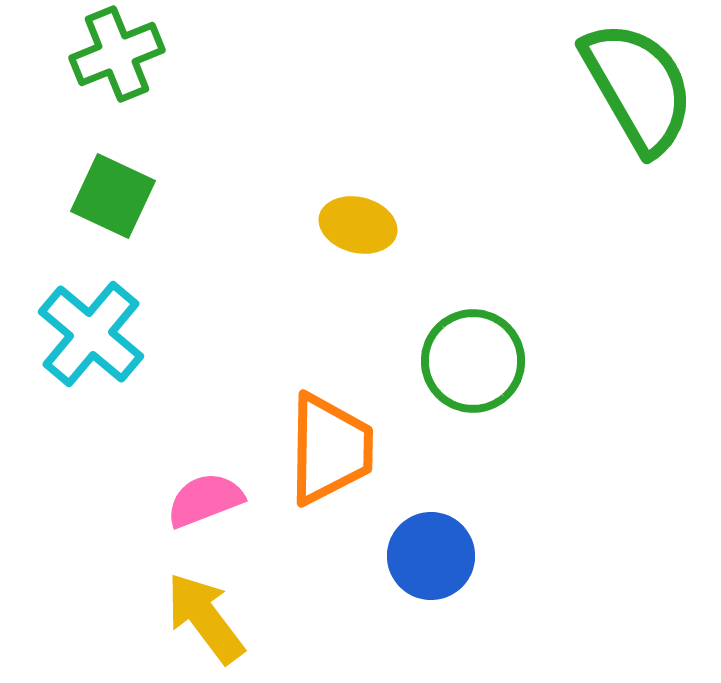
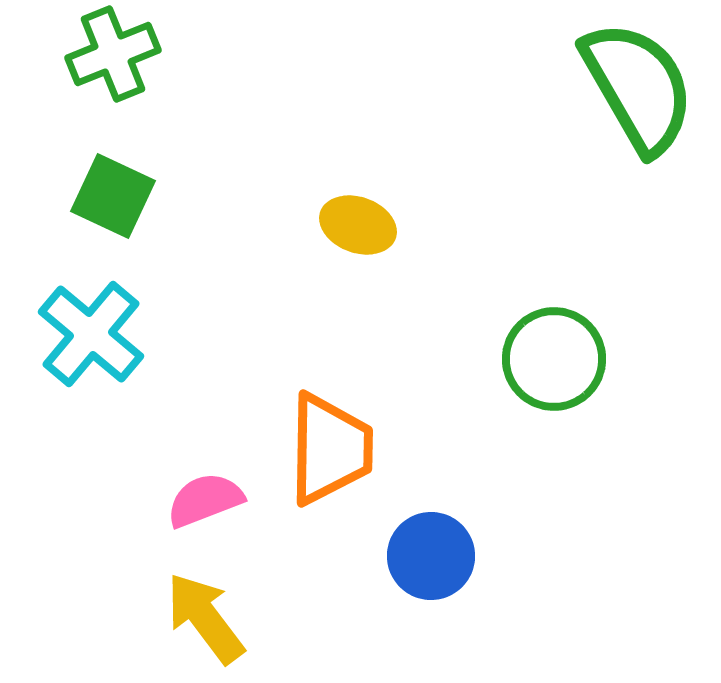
green cross: moved 4 px left
yellow ellipse: rotated 6 degrees clockwise
green circle: moved 81 px right, 2 px up
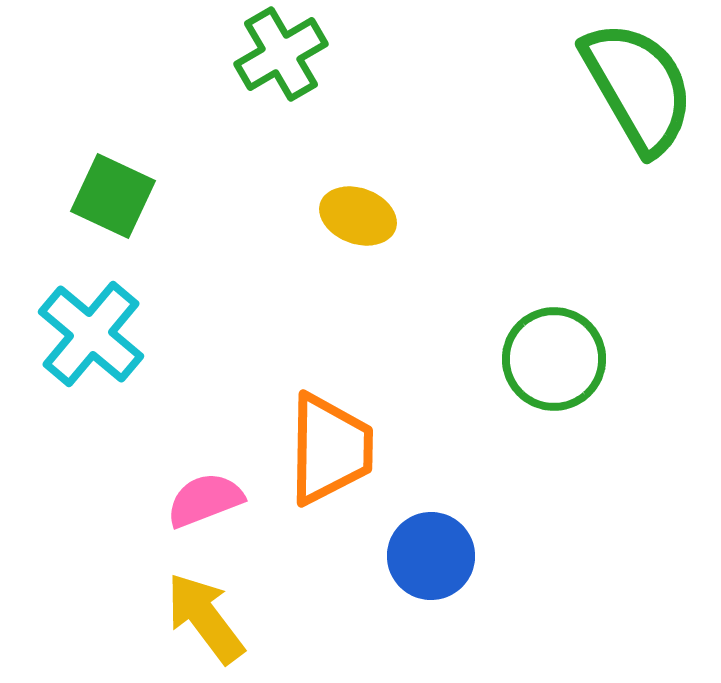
green cross: moved 168 px right; rotated 8 degrees counterclockwise
yellow ellipse: moved 9 px up
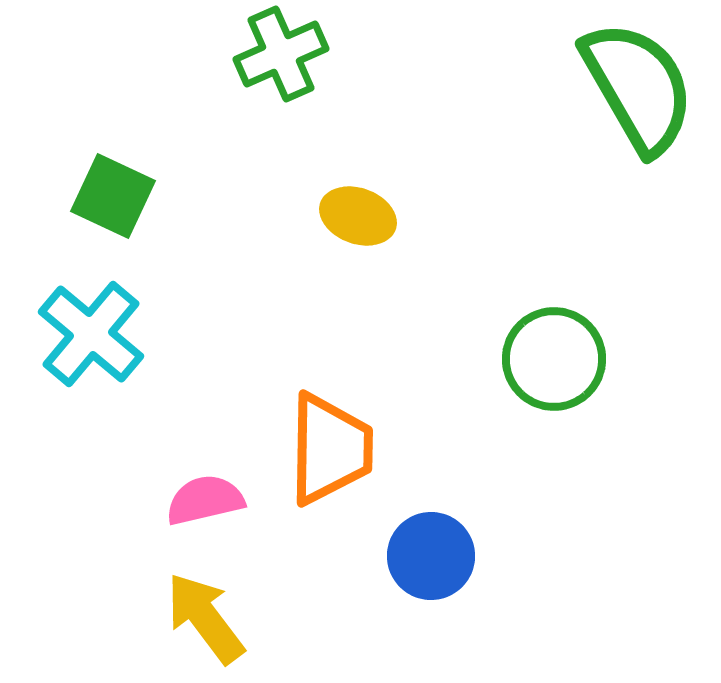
green cross: rotated 6 degrees clockwise
pink semicircle: rotated 8 degrees clockwise
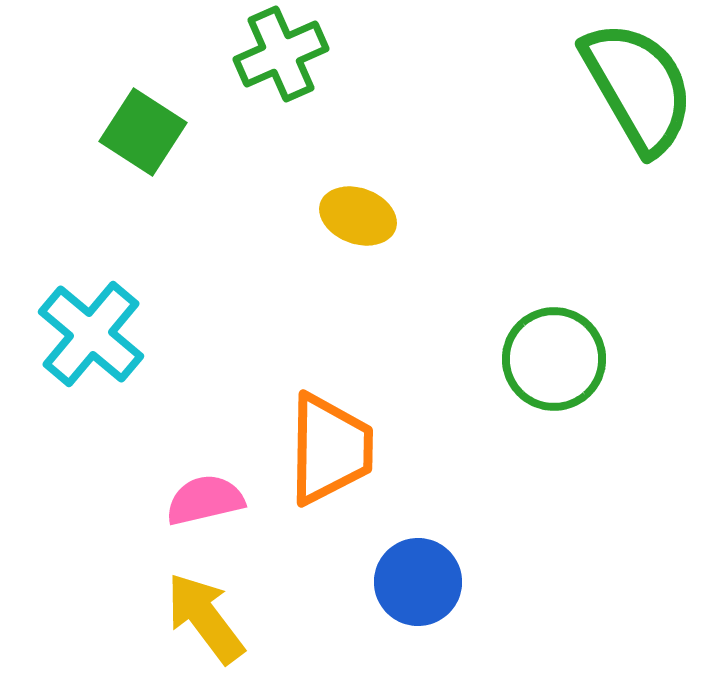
green square: moved 30 px right, 64 px up; rotated 8 degrees clockwise
blue circle: moved 13 px left, 26 px down
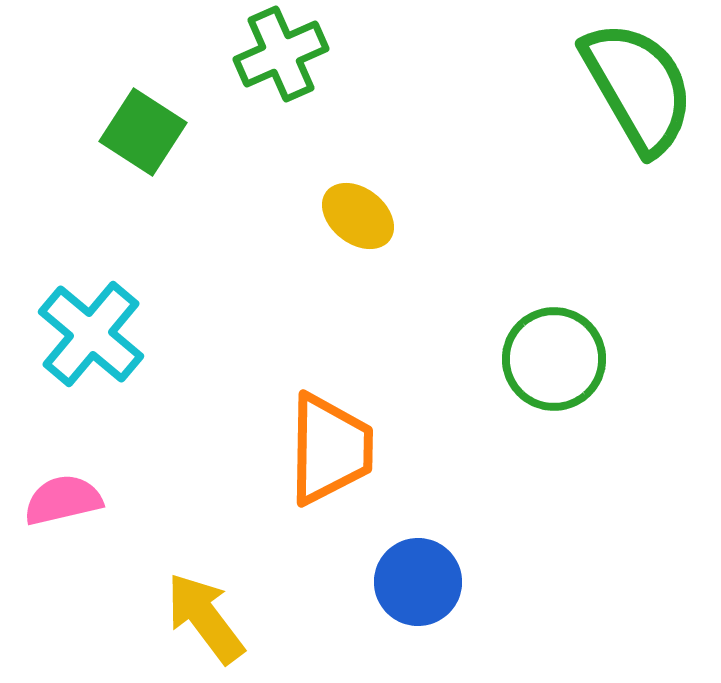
yellow ellipse: rotated 18 degrees clockwise
pink semicircle: moved 142 px left
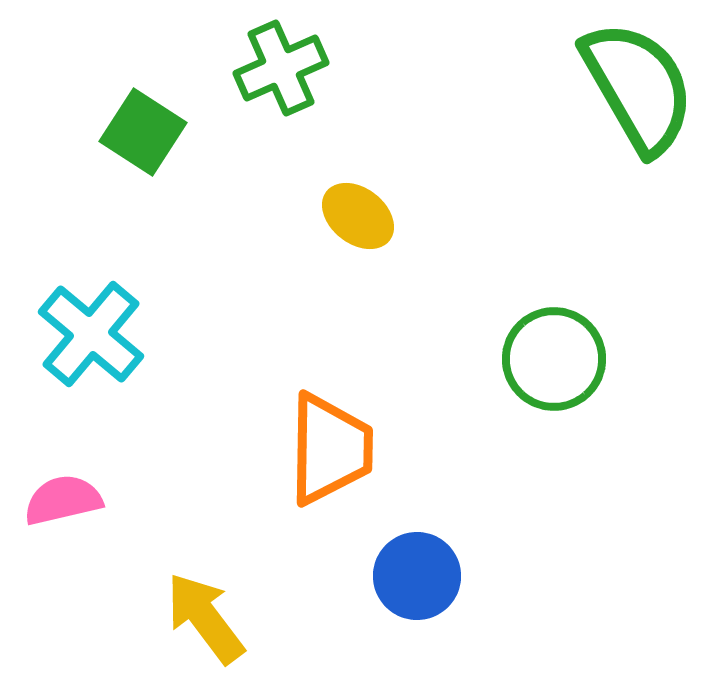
green cross: moved 14 px down
blue circle: moved 1 px left, 6 px up
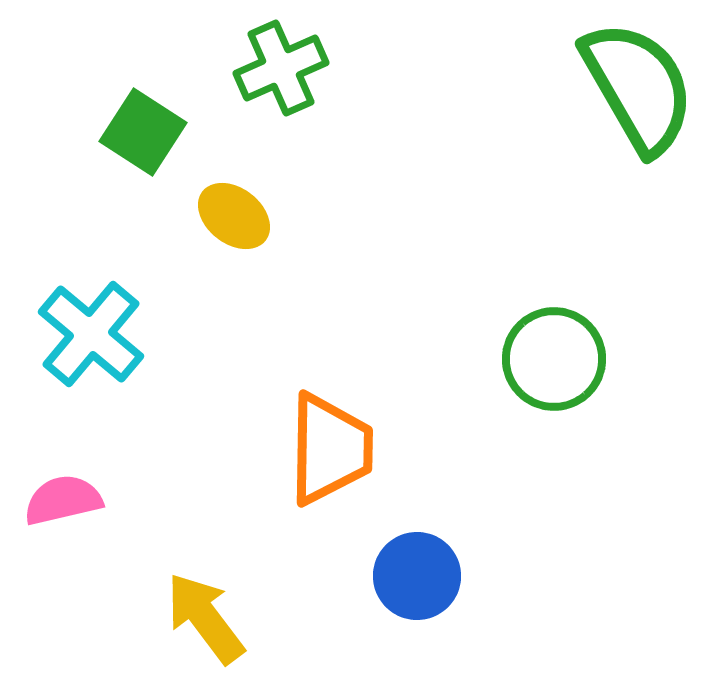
yellow ellipse: moved 124 px left
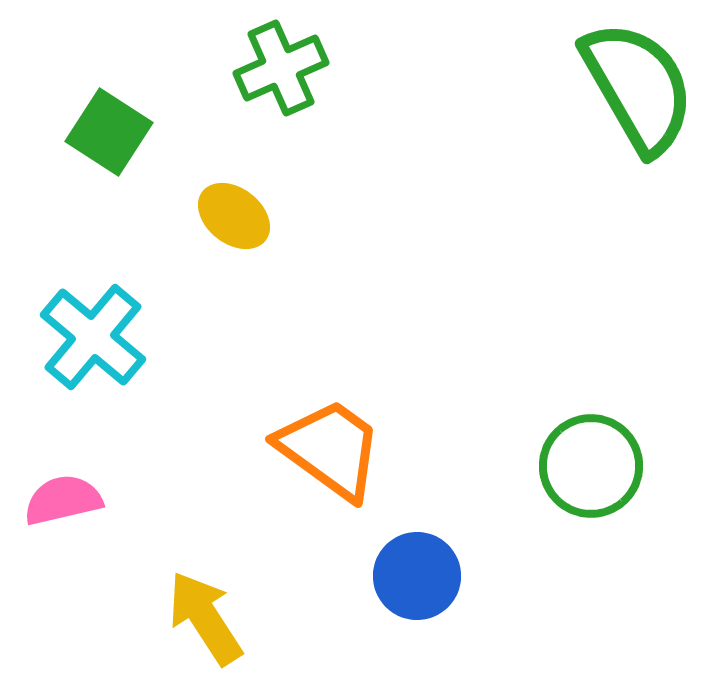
green square: moved 34 px left
cyan cross: moved 2 px right, 3 px down
green circle: moved 37 px right, 107 px down
orange trapezoid: rotated 55 degrees counterclockwise
yellow arrow: rotated 4 degrees clockwise
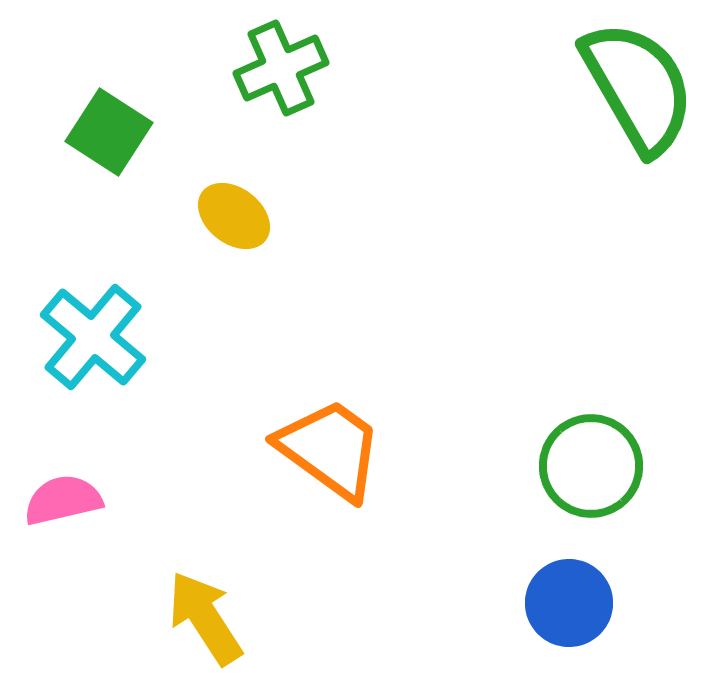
blue circle: moved 152 px right, 27 px down
